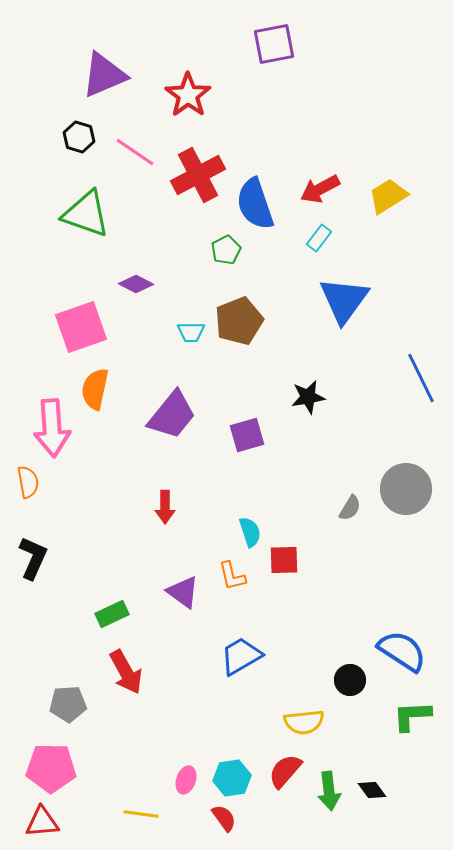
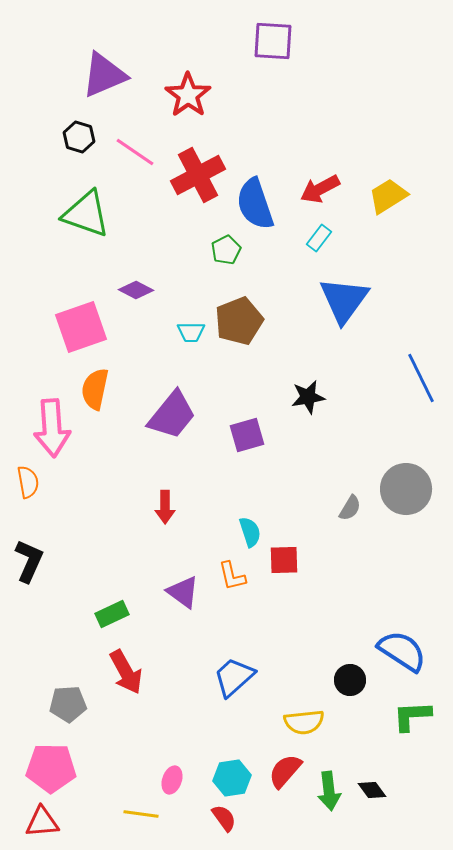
purple square at (274, 44): moved 1 px left, 3 px up; rotated 15 degrees clockwise
purple diamond at (136, 284): moved 6 px down
black L-shape at (33, 558): moved 4 px left, 3 px down
blue trapezoid at (241, 656): moved 7 px left, 21 px down; rotated 12 degrees counterclockwise
pink ellipse at (186, 780): moved 14 px left
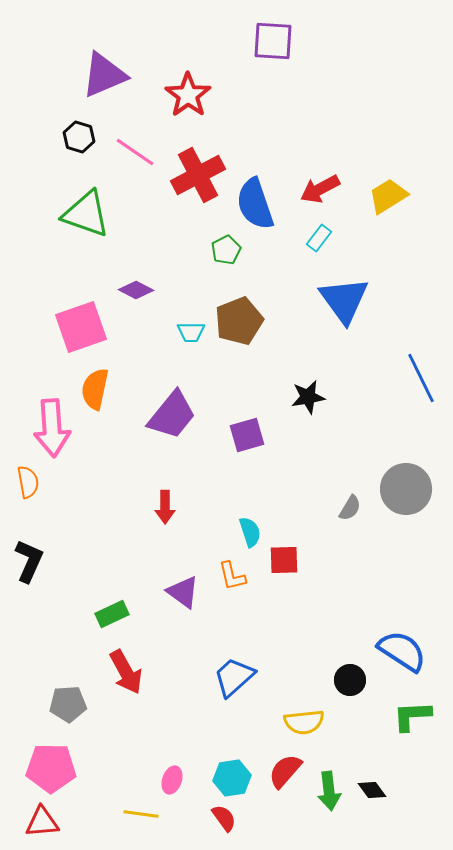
blue triangle at (344, 300): rotated 12 degrees counterclockwise
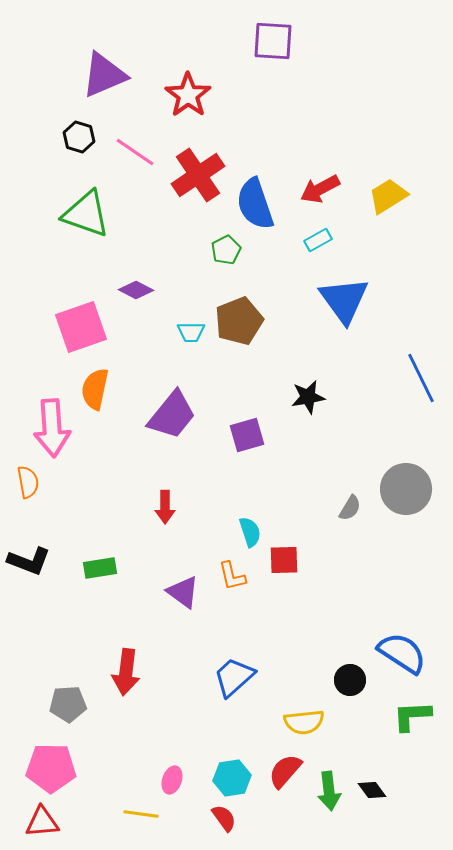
red cross at (198, 175): rotated 6 degrees counterclockwise
cyan rectangle at (319, 238): moved 1 px left, 2 px down; rotated 24 degrees clockwise
black L-shape at (29, 561): rotated 87 degrees clockwise
green rectangle at (112, 614): moved 12 px left, 46 px up; rotated 16 degrees clockwise
blue semicircle at (402, 651): moved 2 px down
red arrow at (126, 672): rotated 36 degrees clockwise
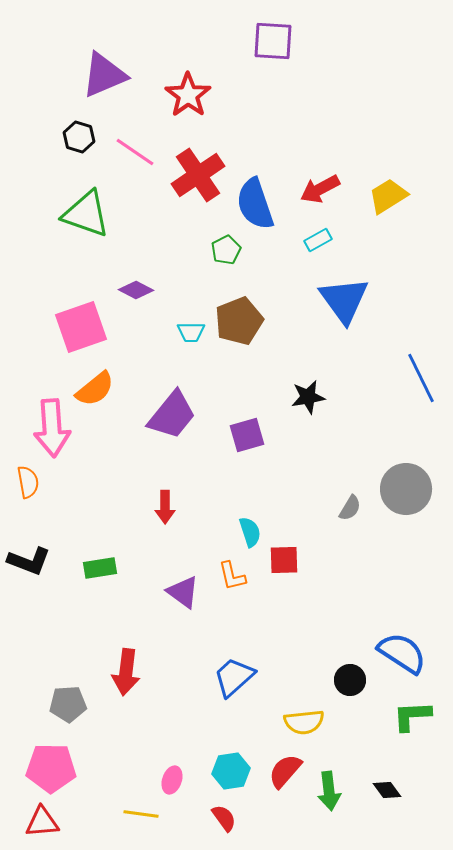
orange semicircle at (95, 389): rotated 141 degrees counterclockwise
cyan hexagon at (232, 778): moved 1 px left, 7 px up
black diamond at (372, 790): moved 15 px right
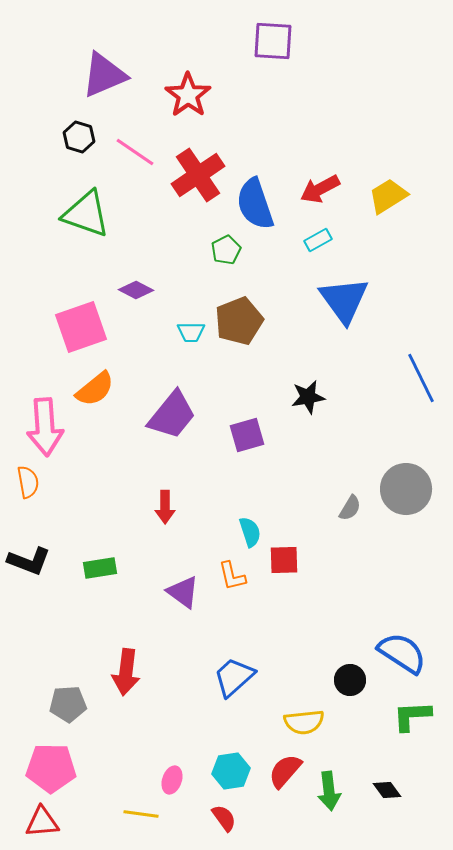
pink arrow at (52, 428): moved 7 px left, 1 px up
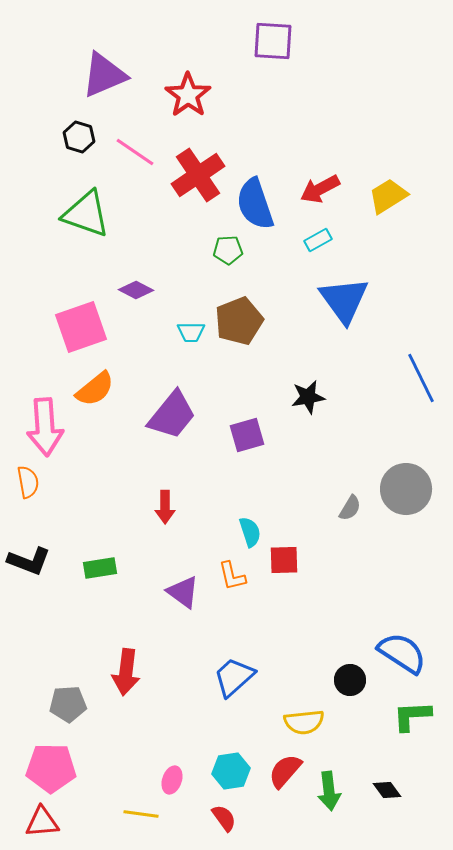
green pentagon at (226, 250): moved 2 px right; rotated 24 degrees clockwise
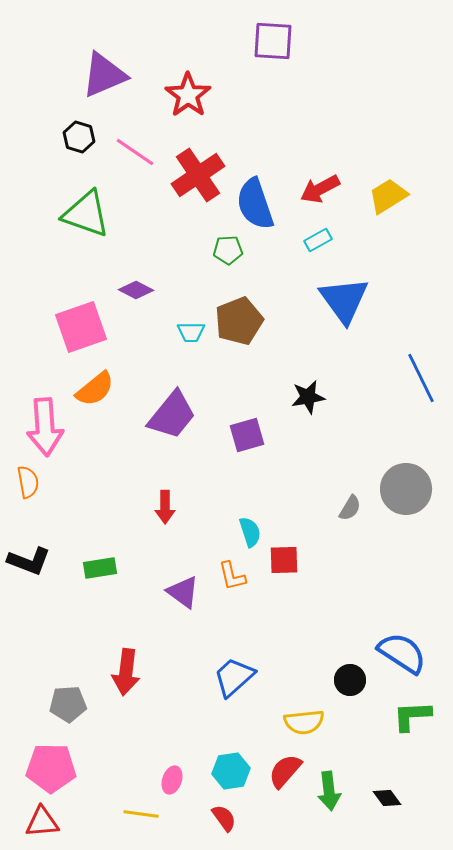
black diamond at (387, 790): moved 8 px down
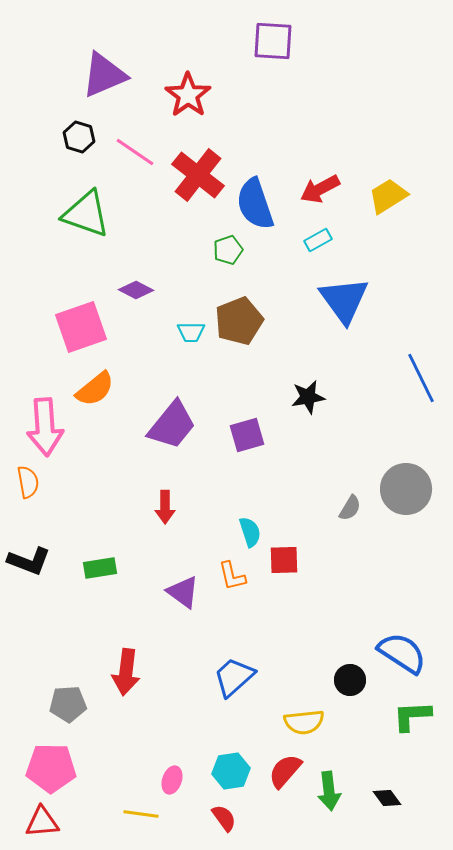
red cross at (198, 175): rotated 18 degrees counterclockwise
green pentagon at (228, 250): rotated 16 degrees counterclockwise
purple trapezoid at (172, 415): moved 10 px down
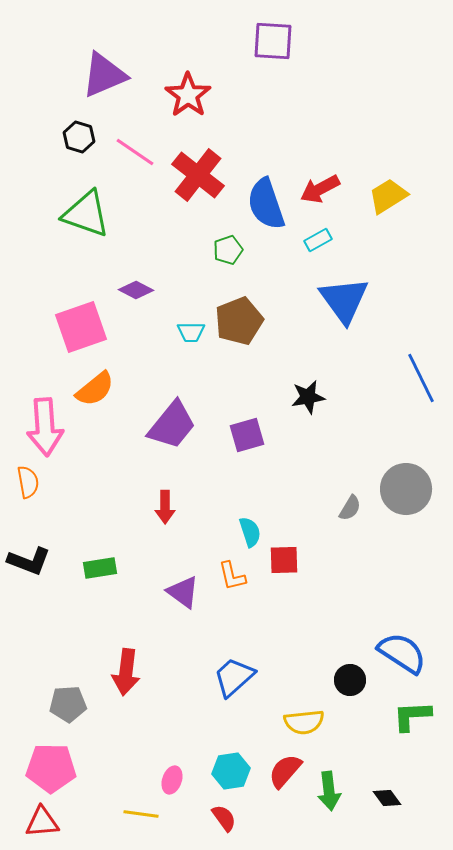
blue semicircle at (255, 204): moved 11 px right
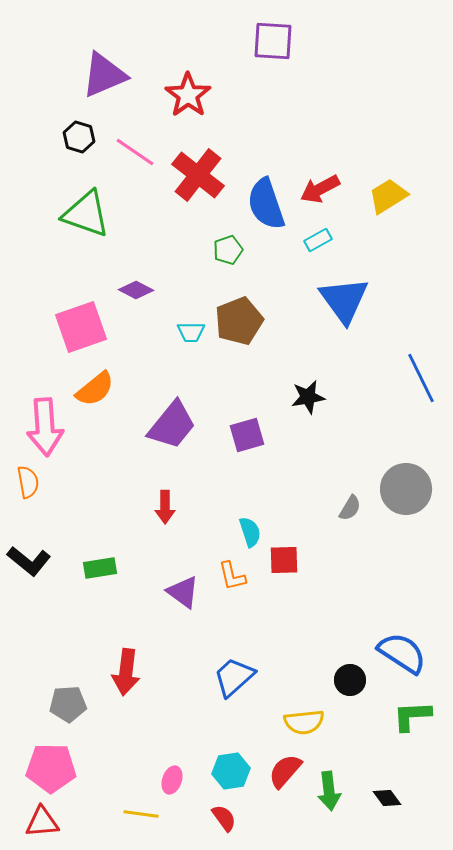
black L-shape at (29, 561): rotated 18 degrees clockwise
